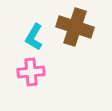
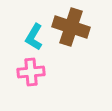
brown cross: moved 4 px left
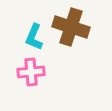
cyan L-shape: rotated 8 degrees counterclockwise
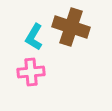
cyan L-shape: rotated 8 degrees clockwise
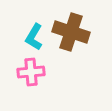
brown cross: moved 5 px down
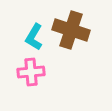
brown cross: moved 2 px up
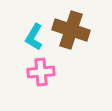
pink cross: moved 10 px right
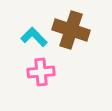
cyan L-shape: rotated 104 degrees clockwise
